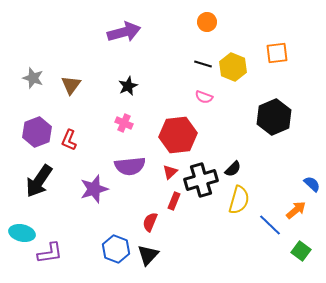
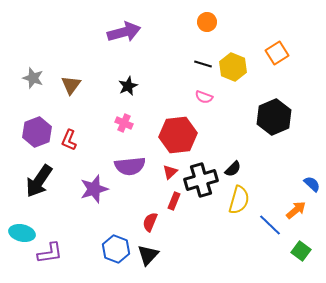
orange square: rotated 25 degrees counterclockwise
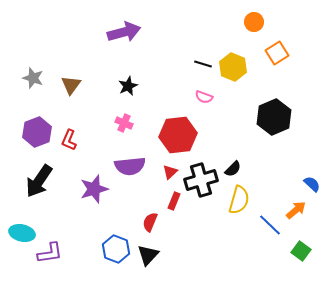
orange circle: moved 47 px right
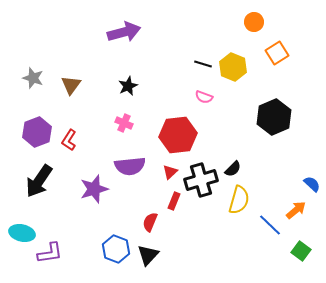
red L-shape: rotated 10 degrees clockwise
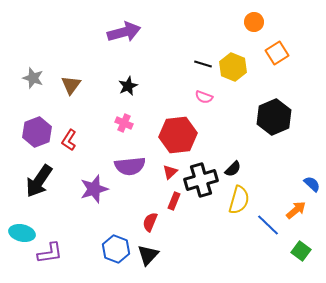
blue line: moved 2 px left
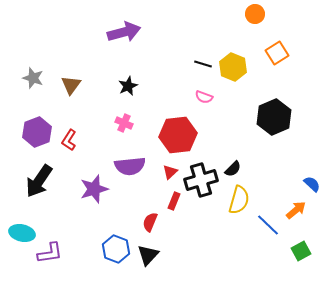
orange circle: moved 1 px right, 8 px up
green square: rotated 24 degrees clockwise
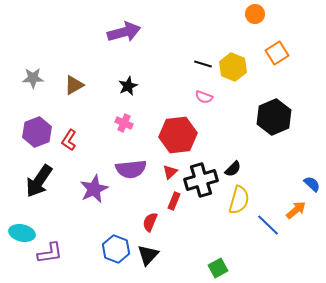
gray star: rotated 20 degrees counterclockwise
brown triangle: moved 3 px right; rotated 25 degrees clockwise
purple semicircle: moved 1 px right, 3 px down
purple star: rotated 8 degrees counterclockwise
green square: moved 83 px left, 17 px down
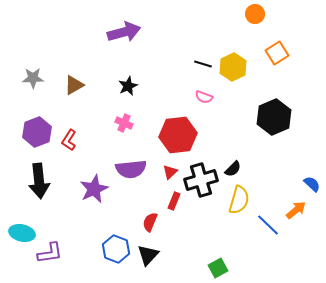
yellow hexagon: rotated 12 degrees clockwise
black arrow: rotated 40 degrees counterclockwise
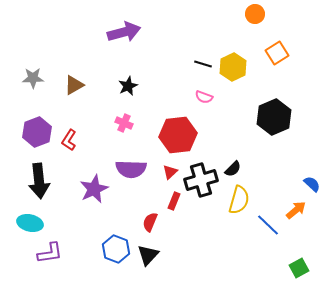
purple semicircle: rotated 8 degrees clockwise
cyan ellipse: moved 8 px right, 10 px up
green square: moved 81 px right
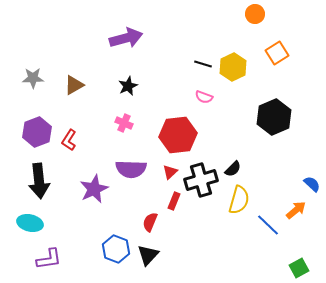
purple arrow: moved 2 px right, 6 px down
purple L-shape: moved 1 px left, 6 px down
